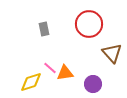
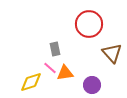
gray rectangle: moved 11 px right, 20 px down
purple circle: moved 1 px left, 1 px down
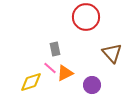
red circle: moved 3 px left, 7 px up
orange triangle: rotated 18 degrees counterclockwise
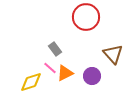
gray rectangle: rotated 24 degrees counterclockwise
brown triangle: moved 1 px right, 1 px down
purple circle: moved 9 px up
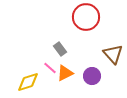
gray rectangle: moved 5 px right
yellow diamond: moved 3 px left
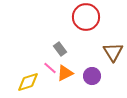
brown triangle: moved 2 px up; rotated 10 degrees clockwise
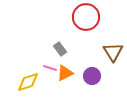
pink line: rotated 24 degrees counterclockwise
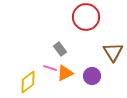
yellow diamond: rotated 20 degrees counterclockwise
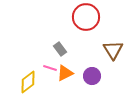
brown triangle: moved 2 px up
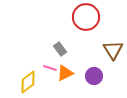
purple circle: moved 2 px right
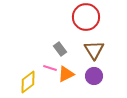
brown triangle: moved 19 px left
orange triangle: moved 1 px right, 1 px down
